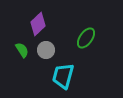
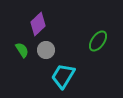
green ellipse: moved 12 px right, 3 px down
cyan trapezoid: rotated 16 degrees clockwise
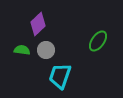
green semicircle: rotated 49 degrees counterclockwise
cyan trapezoid: moved 3 px left; rotated 12 degrees counterclockwise
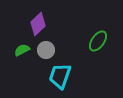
green semicircle: rotated 35 degrees counterclockwise
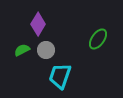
purple diamond: rotated 15 degrees counterclockwise
green ellipse: moved 2 px up
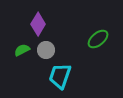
green ellipse: rotated 15 degrees clockwise
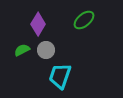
green ellipse: moved 14 px left, 19 px up
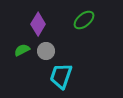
gray circle: moved 1 px down
cyan trapezoid: moved 1 px right
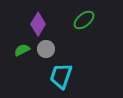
gray circle: moved 2 px up
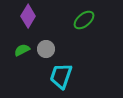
purple diamond: moved 10 px left, 8 px up
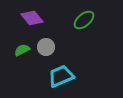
purple diamond: moved 4 px right, 2 px down; rotated 70 degrees counterclockwise
gray circle: moved 2 px up
cyan trapezoid: rotated 48 degrees clockwise
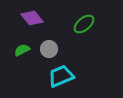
green ellipse: moved 4 px down
gray circle: moved 3 px right, 2 px down
